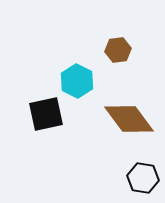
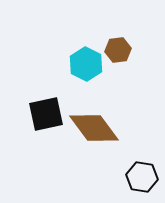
cyan hexagon: moved 9 px right, 17 px up
brown diamond: moved 35 px left, 9 px down
black hexagon: moved 1 px left, 1 px up
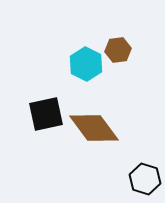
black hexagon: moved 3 px right, 2 px down; rotated 8 degrees clockwise
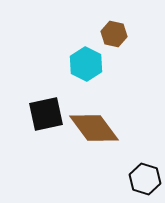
brown hexagon: moved 4 px left, 16 px up; rotated 20 degrees clockwise
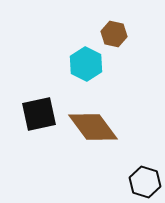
black square: moved 7 px left
brown diamond: moved 1 px left, 1 px up
black hexagon: moved 3 px down
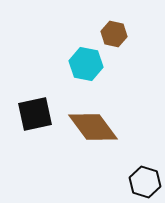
cyan hexagon: rotated 16 degrees counterclockwise
black square: moved 4 px left
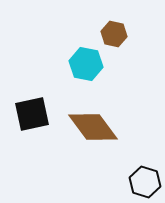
black square: moved 3 px left
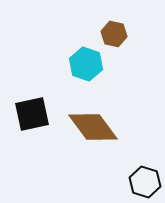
cyan hexagon: rotated 8 degrees clockwise
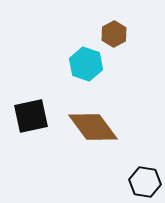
brown hexagon: rotated 20 degrees clockwise
black square: moved 1 px left, 2 px down
black hexagon: rotated 8 degrees counterclockwise
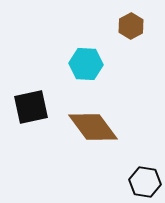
brown hexagon: moved 17 px right, 8 px up
cyan hexagon: rotated 16 degrees counterclockwise
black square: moved 9 px up
